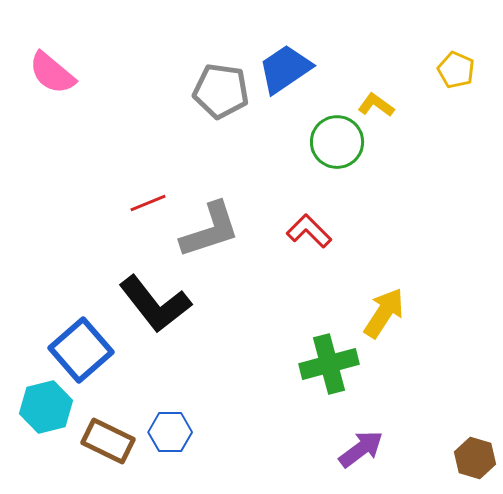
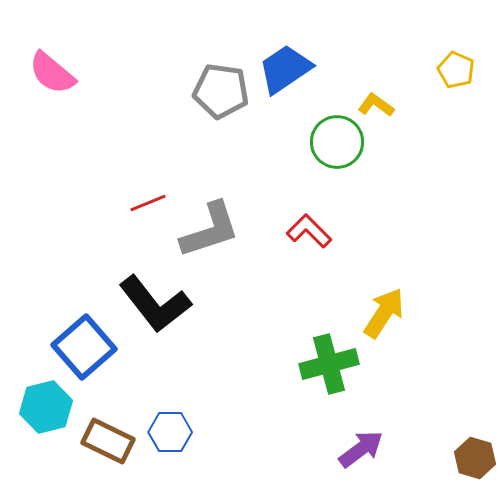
blue square: moved 3 px right, 3 px up
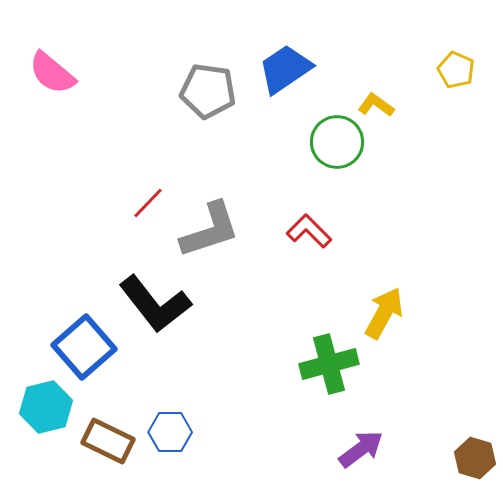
gray pentagon: moved 13 px left
red line: rotated 24 degrees counterclockwise
yellow arrow: rotated 4 degrees counterclockwise
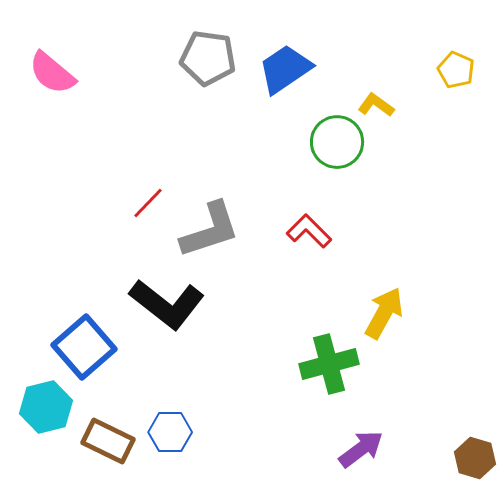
gray pentagon: moved 33 px up
black L-shape: moved 12 px right; rotated 14 degrees counterclockwise
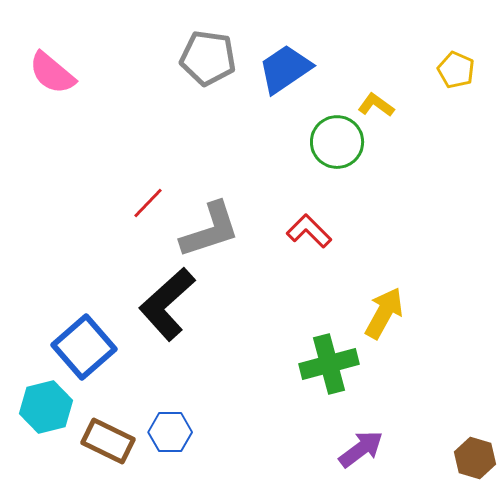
black L-shape: rotated 100 degrees clockwise
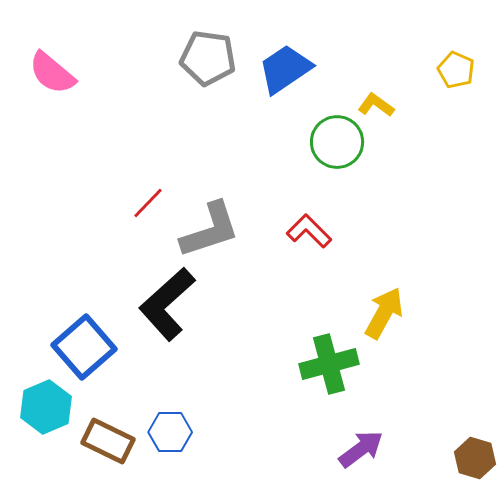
cyan hexagon: rotated 9 degrees counterclockwise
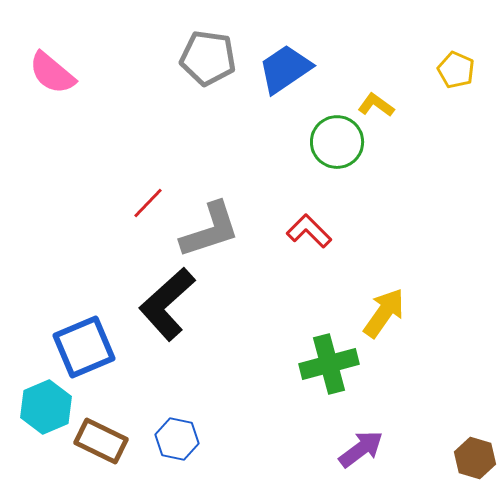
yellow arrow: rotated 6 degrees clockwise
blue square: rotated 18 degrees clockwise
blue hexagon: moved 7 px right, 7 px down; rotated 12 degrees clockwise
brown rectangle: moved 7 px left
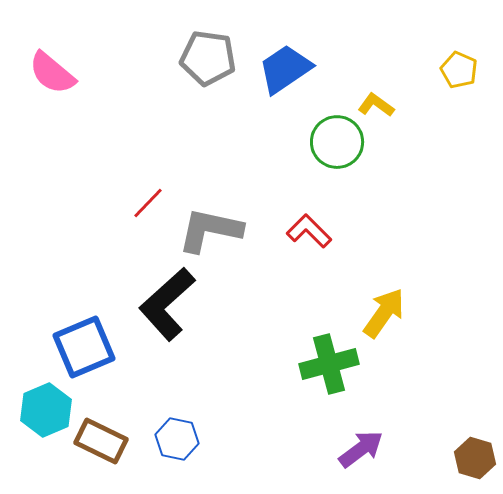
yellow pentagon: moved 3 px right
gray L-shape: rotated 150 degrees counterclockwise
cyan hexagon: moved 3 px down
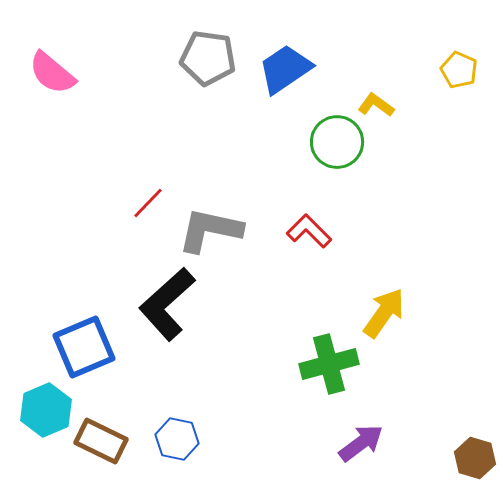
purple arrow: moved 6 px up
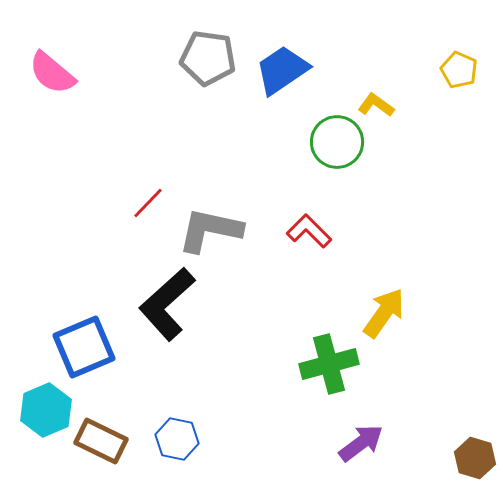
blue trapezoid: moved 3 px left, 1 px down
